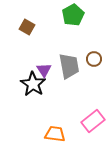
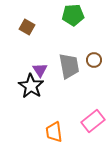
green pentagon: rotated 25 degrees clockwise
brown circle: moved 1 px down
purple triangle: moved 4 px left
black star: moved 2 px left, 2 px down
orange trapezoid: moved 1 px left, 2 px up; rotated 105 degrees counterclockwise
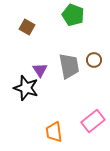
green pentagon: rotated 25 degrees clockwise
black star: moved 5 px left, 2 px down; rotated 15 degrees counterclockwise
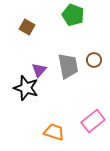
gray trapezoid: moved 1 px left
purple triangle: moved 1 px left; rotated 14 degrees clockwise
orange trapezoid: rotated 115 degrees clockwise
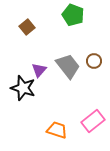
brown square: rotated 21 degrees clockwise
brown circle: moved 1 px down
gray trapezoid: rotated 28 degrees counterclockwise
black star: moved 3 px left
orange trapezoid: moved 3 px right, 2 px up
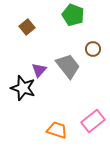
brown circle: moved 1 px left, 12 px up
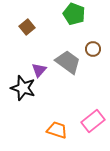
green pentagon: moved 1 px right, 1 px up
gray trapezoid: moved 4 px up; rotated 16 degrees counterclockwise
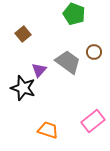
brown square: moved 4 px left, 7 px down
brown circle: moved 1 px right, 3 px down
orange trapezoid: moved 9 px left
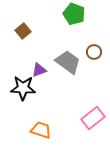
brown square: moved 3 px up
purple triangle: rotated 28 degrees clockwise
black star: rotated 15 degrees counterclockwise
pink rectangle: moved 3 px up
orange trapezoid: moved 7 px left
